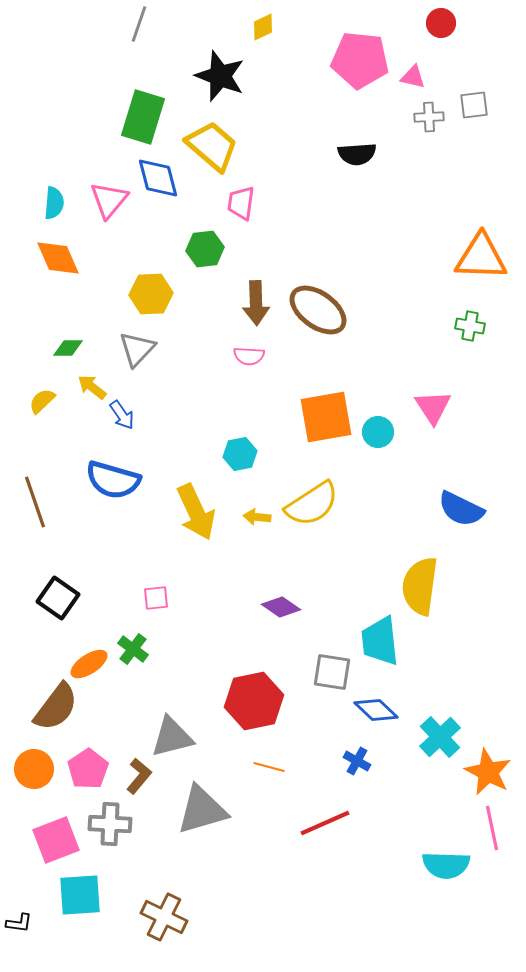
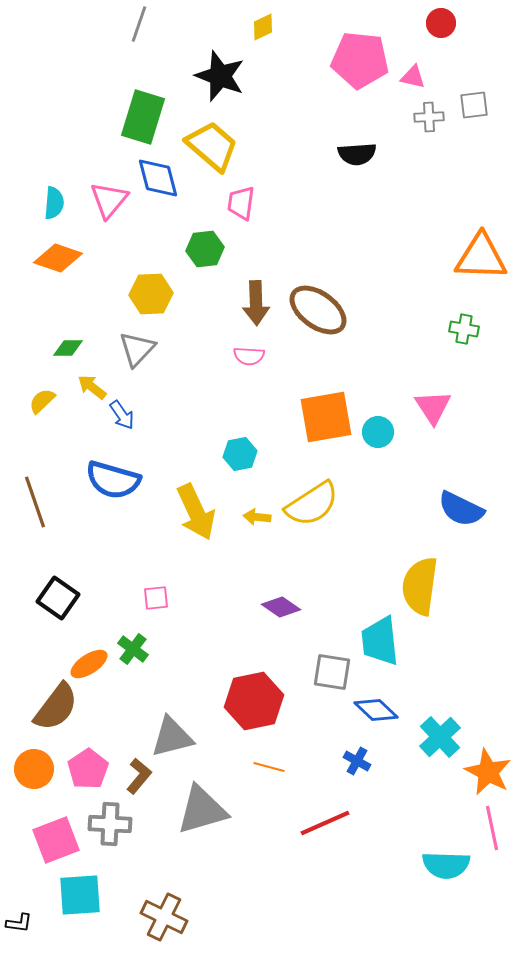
orange diamond at (58, 258): rotated 48 degrees counterclockwise
green cross at (470, 326): moved 6 px left, 3 px down
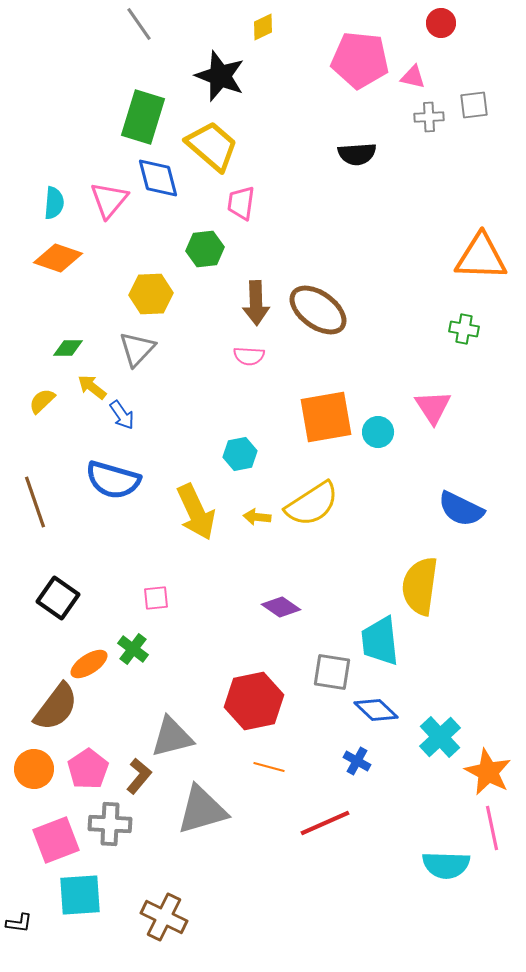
gray line at (139, 24): rotated 54 degrees counterclockwise
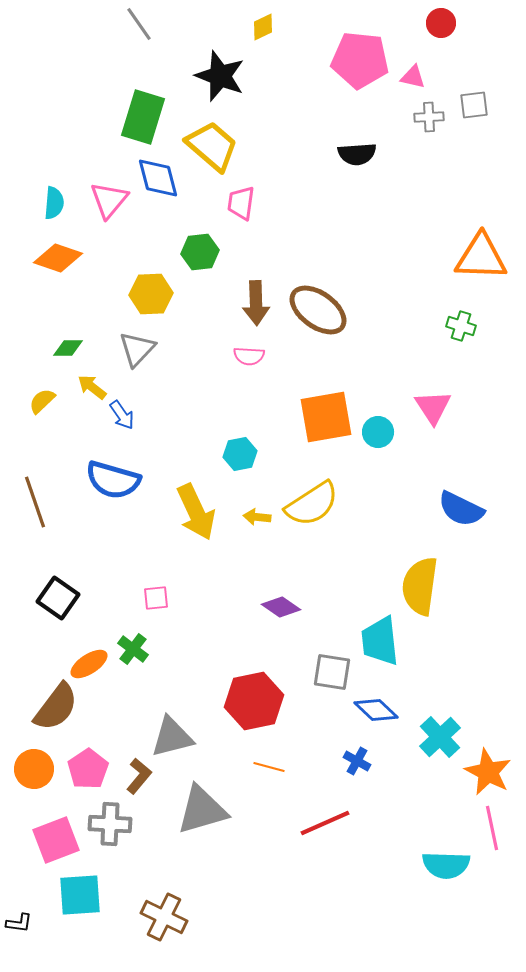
green hexagon at (205, 249): moved 5 px left, 3 px down
green cross at (464, 329): moved 3 px left, 3 px up; rotated 8 degrees clockwise
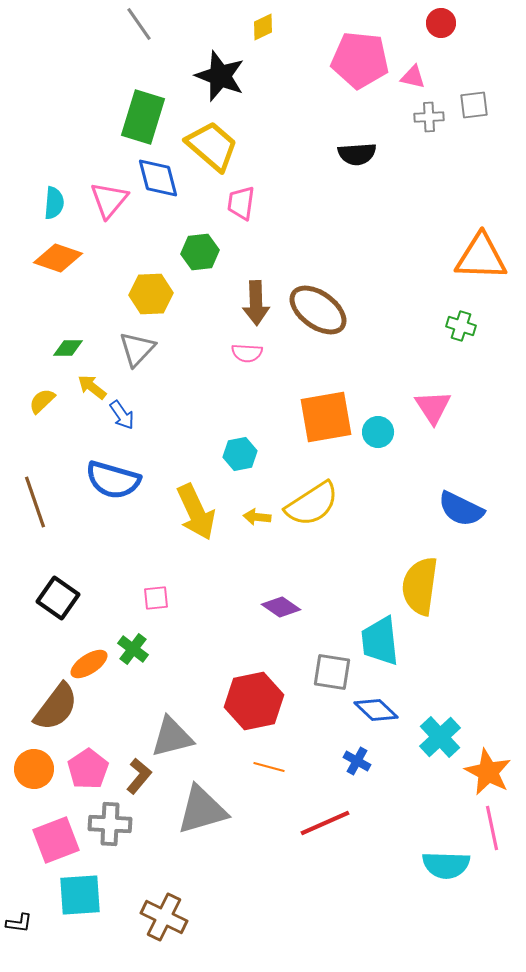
pink semicircle at (249, 356): moved 2 px left, 3 px up
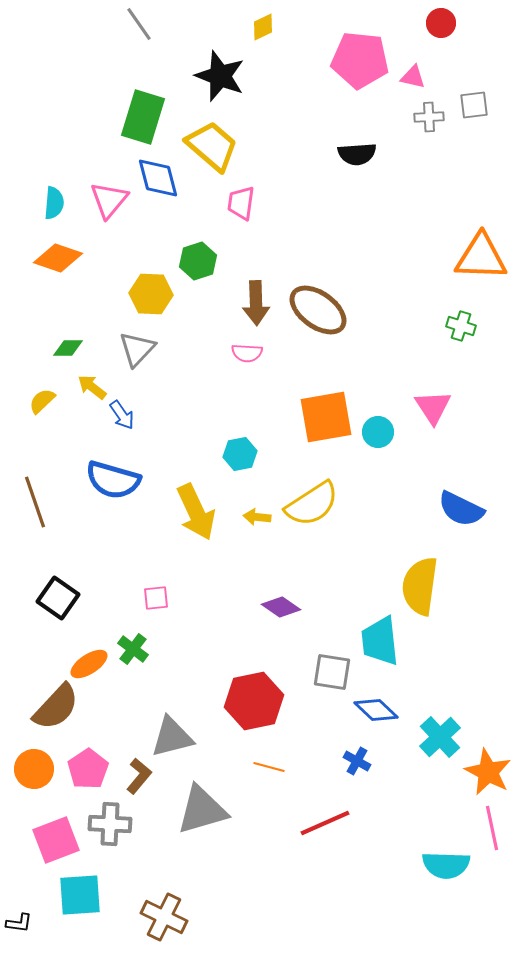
green hexagon at (200, 252): moved 2 px left, 9 px down; rotated 12 degrees counterclockwise
yellow hexagon at (151, 294): rotated 6 degrees clockwise
brown semicircle at (56, 707): rotated 6 degrees clockwise
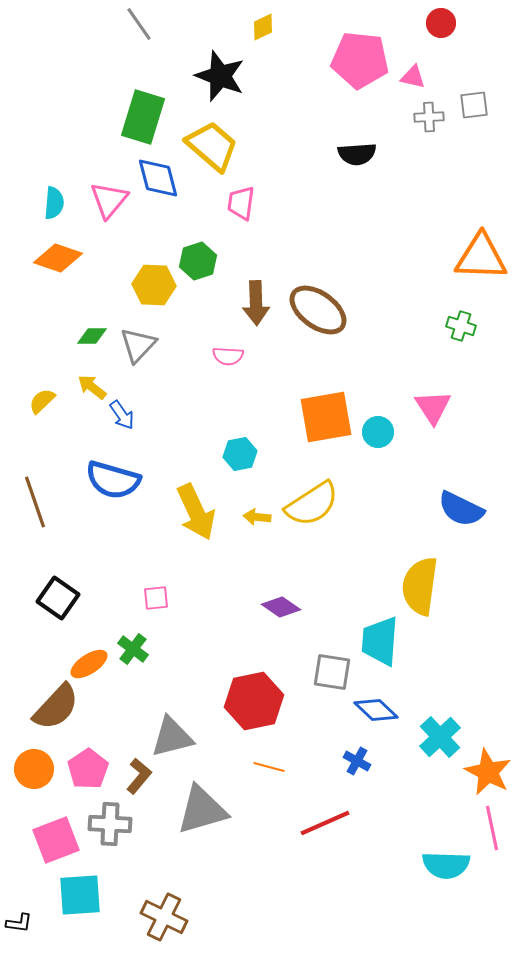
yellow hexagon at (151, 294): moved 3 px right, 9 px up
green diamond at (68, 348): moved 24 px right, 12 px up
gray triangle at (137, 349): moved 1 px right, 4 px up
pink semicircle at (247, 353): moved 19 px left, 3 px down
cyan trapezoid at (380, 641): rotated 10 degrees clockwise
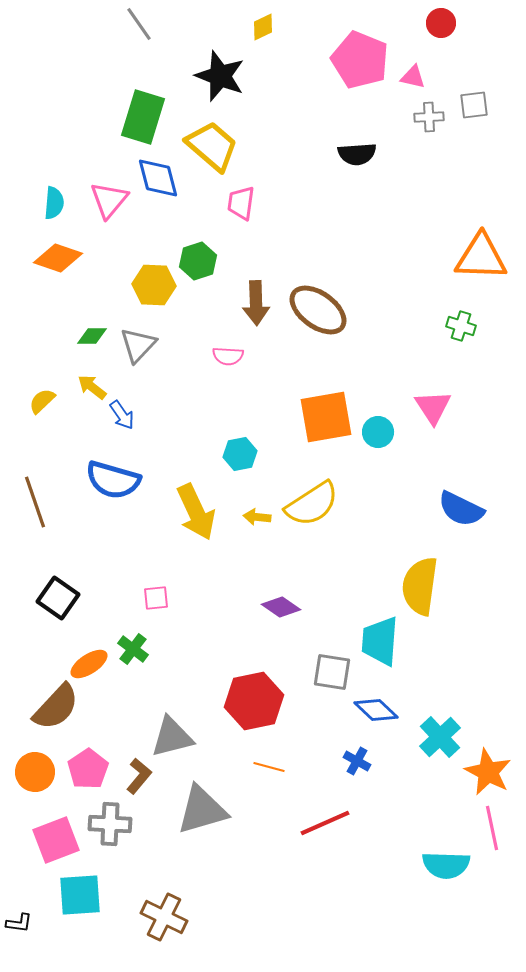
pink pentagon at (360, 60): rotated 16 degrees clockwise
orange circle at (34, 769): moved 1 px right, 3 px down
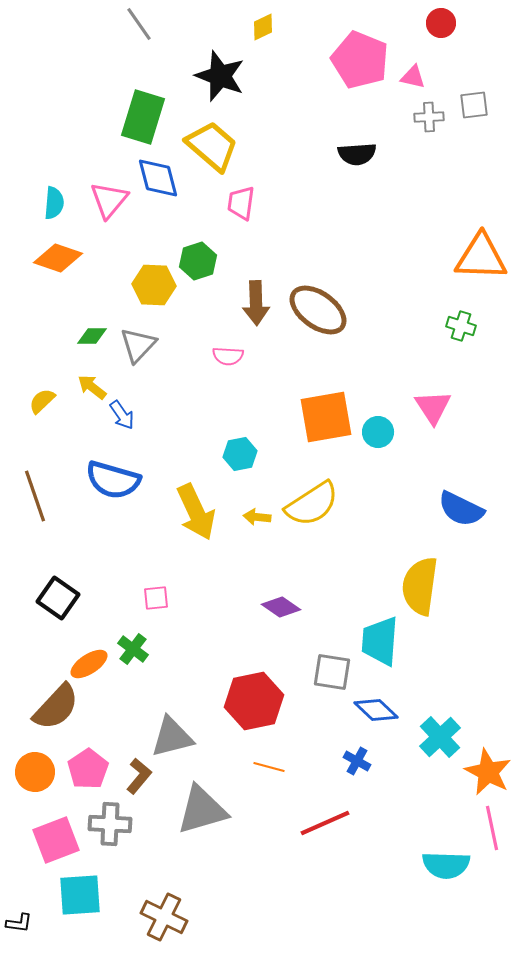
brown line at (35, 502): moved 6 px up
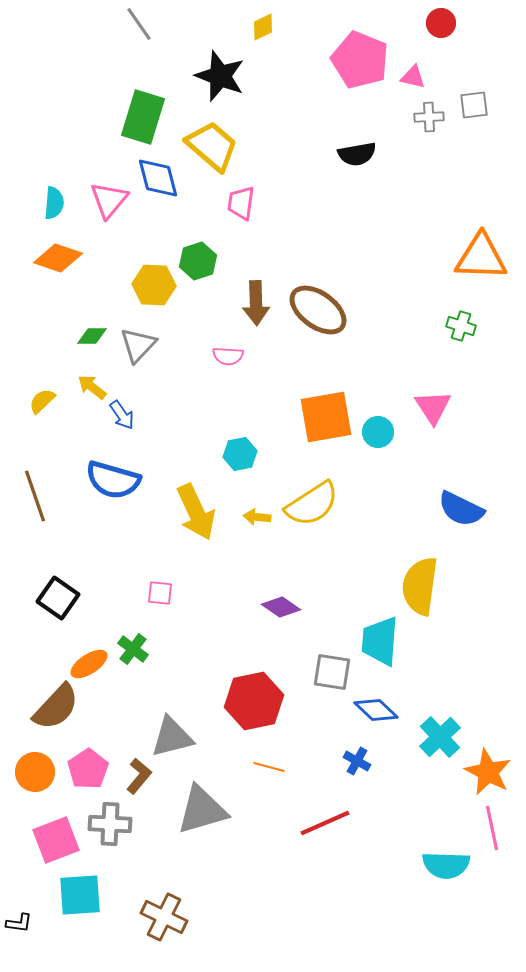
black semicircle at (357, 154): rotated 6 degrees counterclockwise
pink square at (156, 598): moved 4 px right, 5 px up; rotated 12 degrees clockwise
